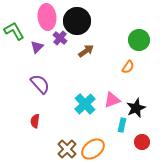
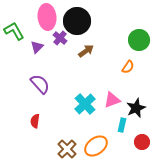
orange ellipse: moved 3 px right, 3 px up
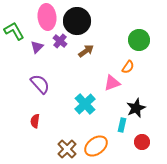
purple cross: moved 3 px down
pink triangle: moved 17 px up
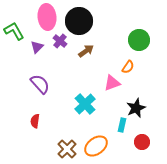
black circle: moved 2 px right
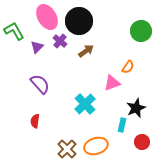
pink ellipse: rotated 25 degrees counterclockwise
green circle: moved 2 px right, 9 px up
orange ellipse: rotated 20 degrees clockwise
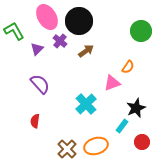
purple triangle: moved 2 px down
cyan cross: moved 1 px right
cyan rectangle: moved 1 px down; rotated 24 degrees clockwise
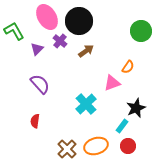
red circle: moved 14 px left, 4 px down
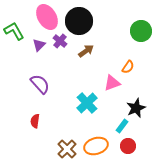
purple triangle: moved 2 px right, 4 px up
cyan cross: moved 1 px right, 1 px up
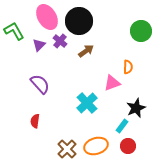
orange semicircle: rotated 32 degrees counterclockwise
